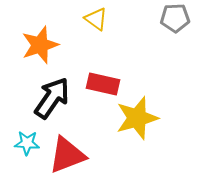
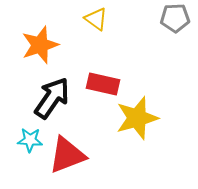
cyan star: moved 3 px right, 3 px up
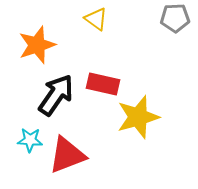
orange star: moved 3 px left
black arrow: moved 4 px right, 3 px up
yellow star: moved 1 px right, 1 px up
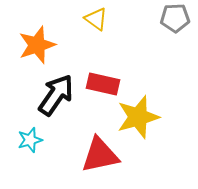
cyan star: rotated 20 degrees counterclockwise
red triangle: moved 33 px right; rotated 9 degrees clockwise
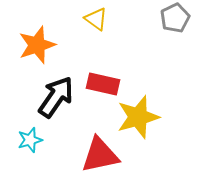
gray pentagon: rotated 24 degrees counterclockwise
black arrow: moved 2 px down
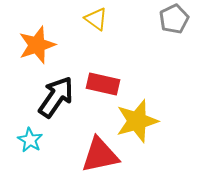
gray pentagon: moved 1 px left, 1 px down
yellow star: moved 1 px left, 4 px down
cyan star: rotated 25 degrees counterclockwise
